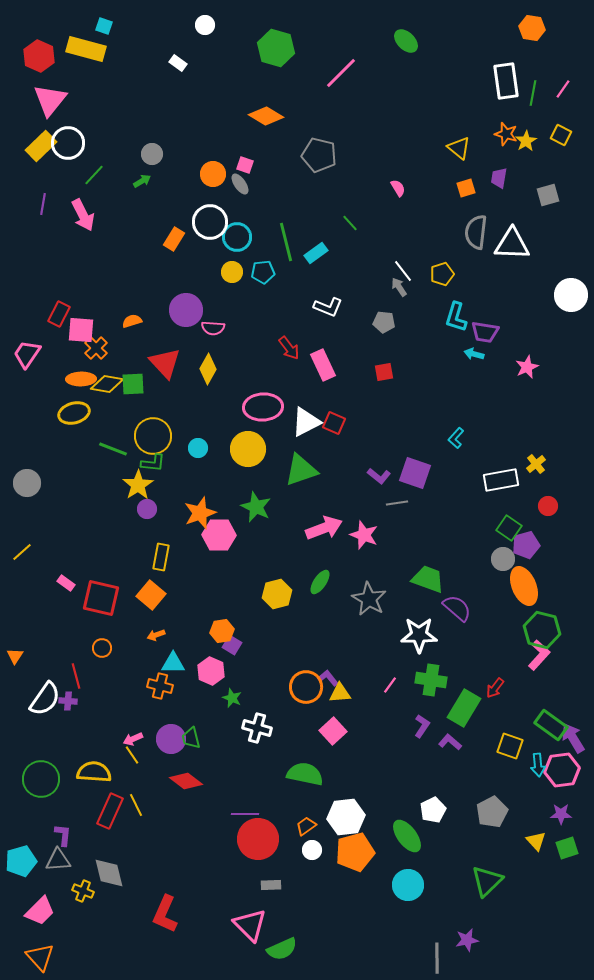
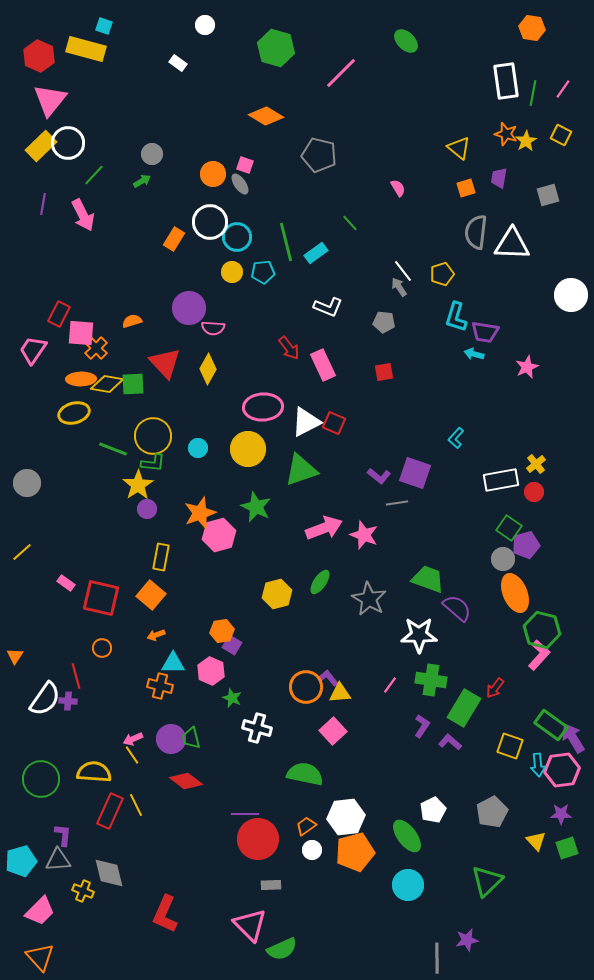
purple circle at (186, 310): moved 3 px right, 2 px up
pink square at (81, 330): moved 3 px down
pink trapezoid at (27, 354): moved 6 px right, 4 px up
red circle at (548, 506): moved 14 px left, 14 px up
pink hexagon at (219, 535): rotated 16 degrees counterclockwise
orange ellipse at (524, 586): moved 9 px left, 7 px down
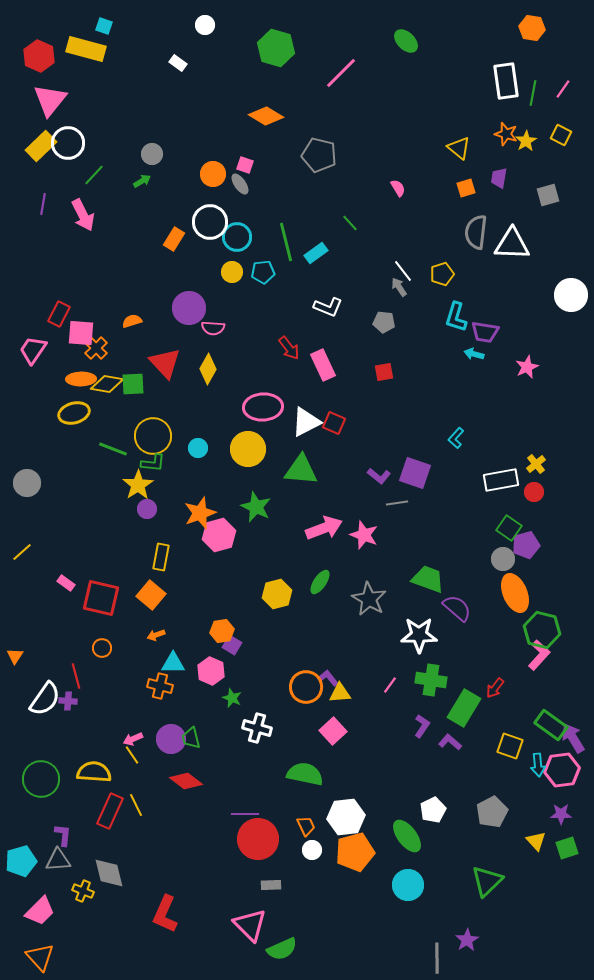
green triangle at (301, 470): rotated 24 degrees clockwise
orange trapezoid at (306, 826): rotated 100 degrees clockwise
purple star at (467, 940): rotated 20 degrees counterclockwise
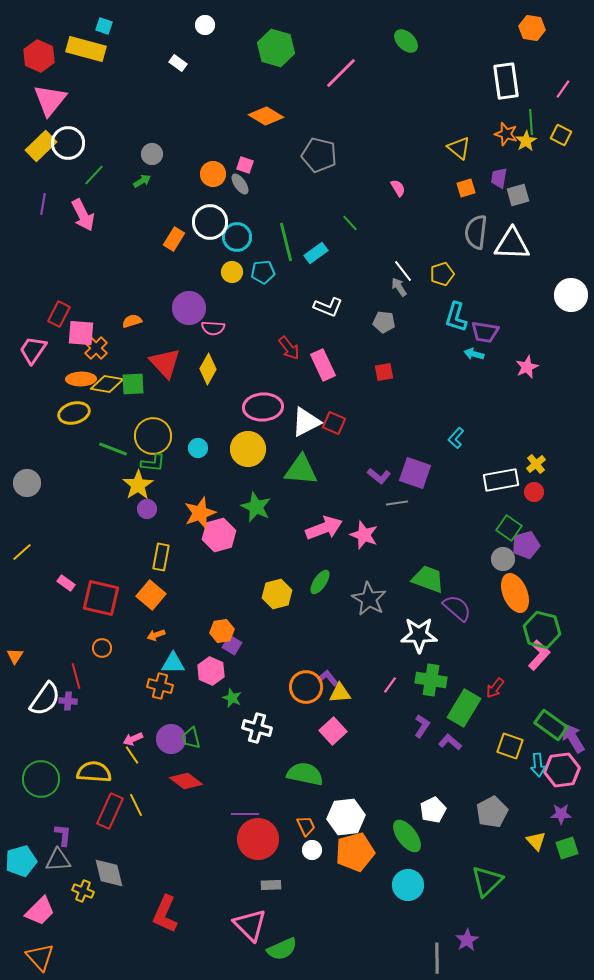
green line at (533, 93): moved 2 px left, 29 px down; rotated 15 degrees counterclockwise
gray square at (548, 195): moved 30 px left
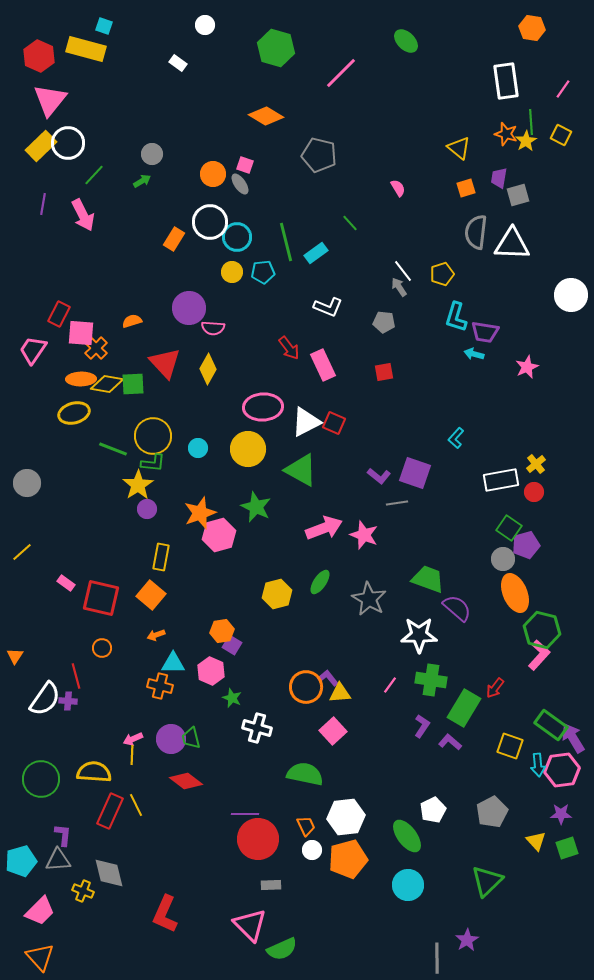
green triangle at (301, 470): rotated 24 degrees clockwise
yellow line at (132, 755): rotated 36 degrees clockwise
orange pentagon at (355, 852): moved 7 px left, 7 px down
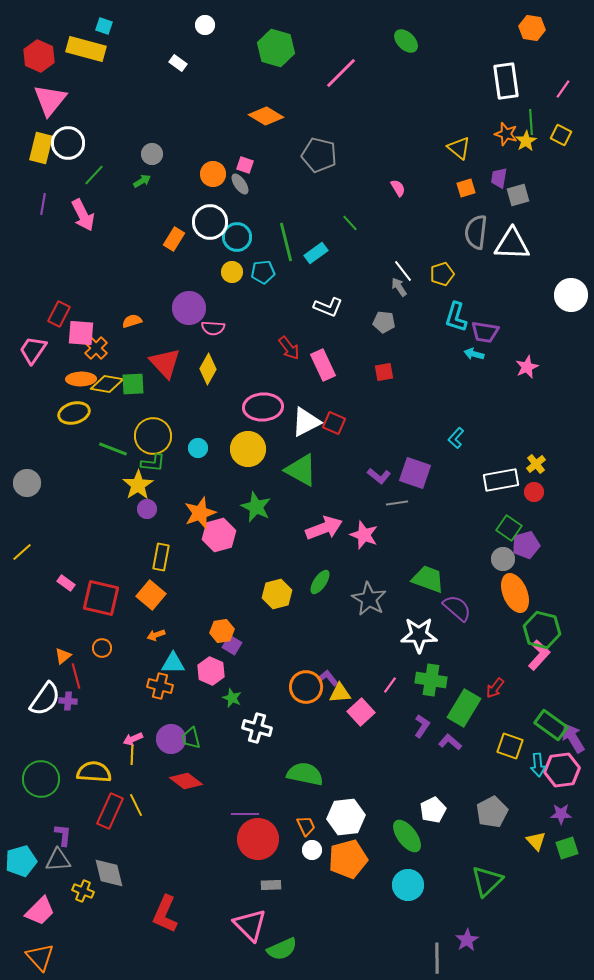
yellow rectangle at (41, 146): moved 2 px down; rotated 32 degrees counterclockwise
orange triangle at (15, 656): moved 48 px right; rotated 18 degrees clockwise
pink square at (333, 731): moved 28 px right, 19 px up
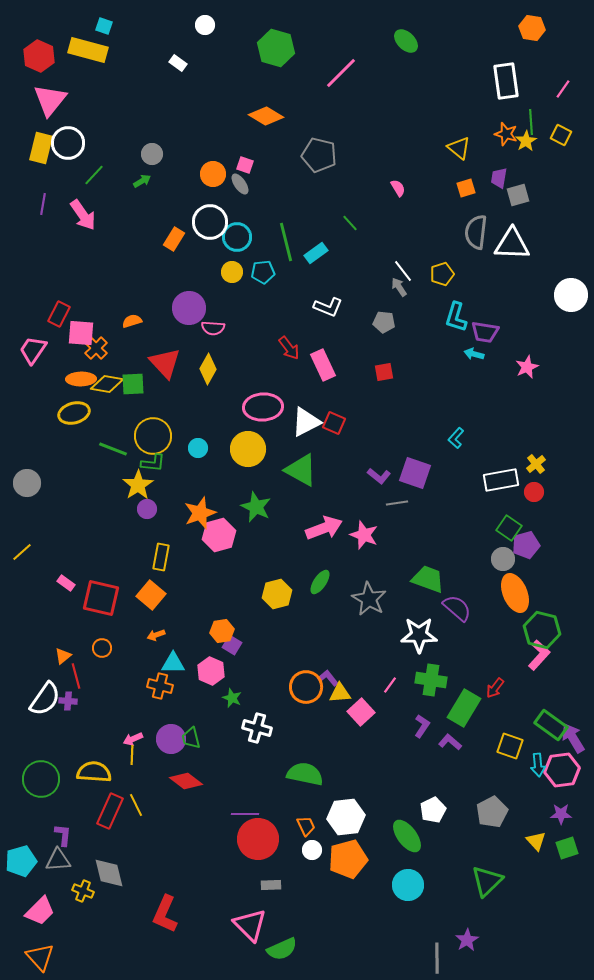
yellow rectangle at (86, 49): moved 2 px right, 1 px down
pink arrow at (83, 215): rotated 8 degrees counterclockwise
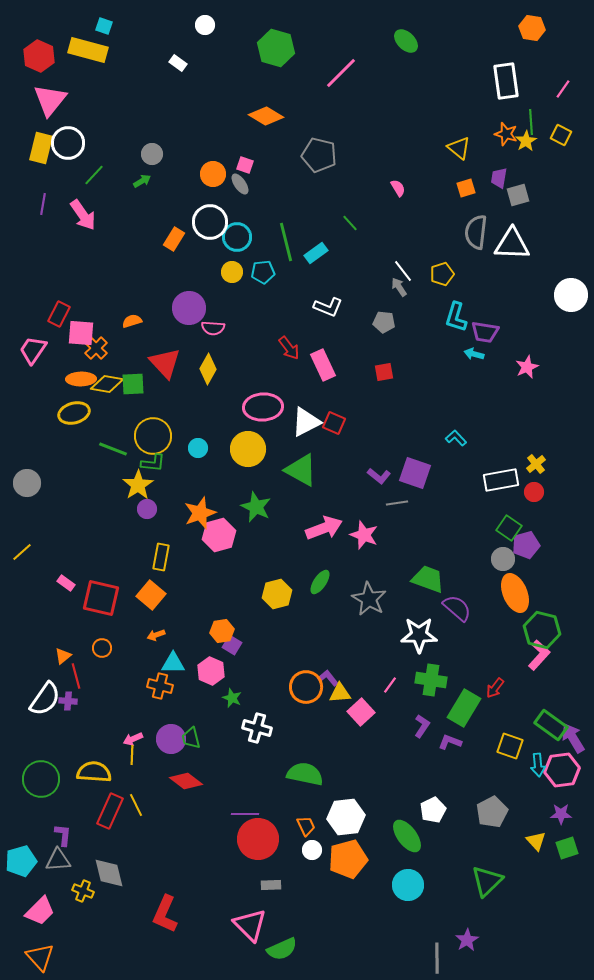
cyan L-shape at (456, 438): rotated 95 degrees clockwise
purple L-shape at (450, 742): rotated 20 degrees counterclockwise
